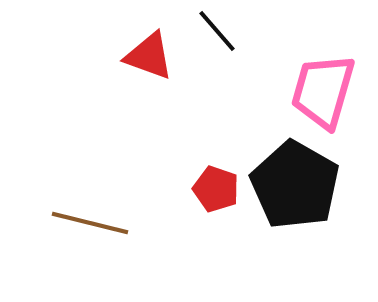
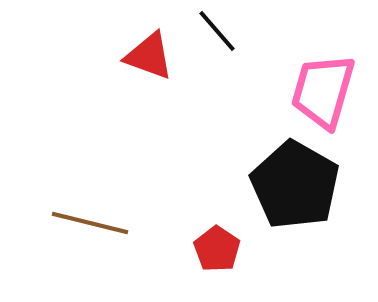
red pentagon: moved 1 px right, 60 px down; rotated 15 degrees clockwise
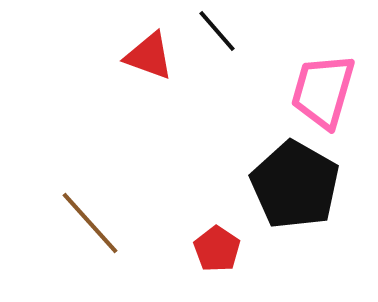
brown line: rotated 34 degrees clockwise
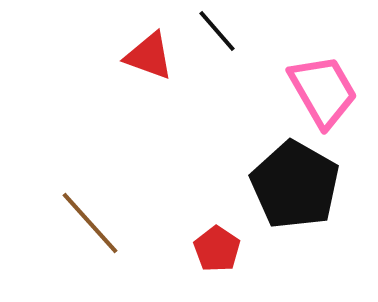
pink trapezoid: rotated 134 degrees clockwise
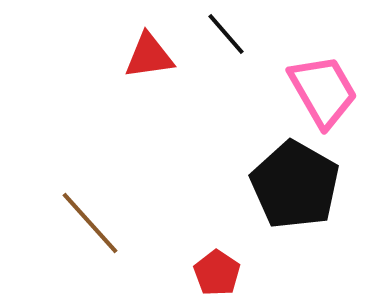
black line: moved 9 px right, 3 px down
red triangle: rotated 28 degrees counterclockwise
red pentagon: moved 24 px down
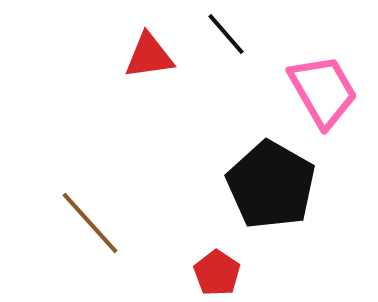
black pentagon: moved 24 px left
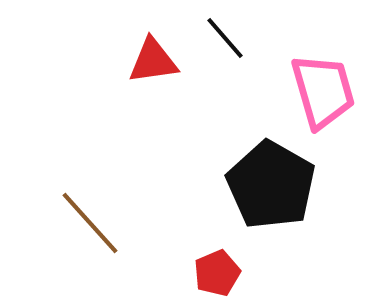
black line: moved 1 px left, 4 px down
red triangle: moved 4 px right, 5 px down
pink trapezoid: rotated 14 degrees clockwise
red pentagon: rotated 15 degrees clockwise
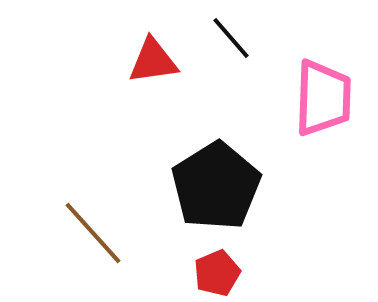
black line: moved 6 px right
pink trapezoid: moved 7 px down; rotated 18 degrees clockwise
black pentagon: moved 55 px left, 1 px down; rotated 10 degrees clockwise
brown line: moved 3 px right, 10 px down
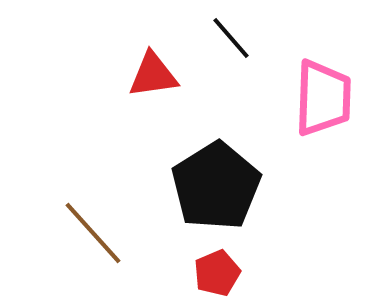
red triangle: moved 14 px down
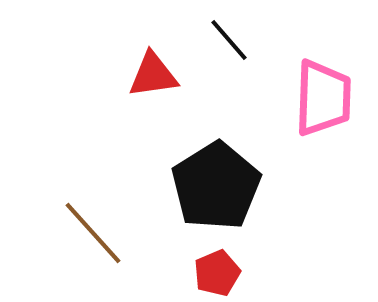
black line: moved 2 px left, 2 px down
